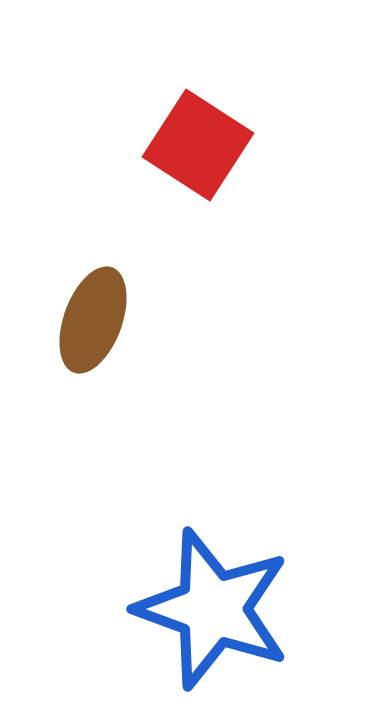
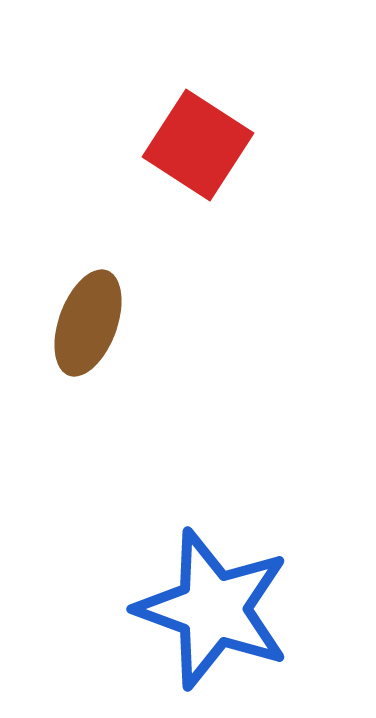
brown ellipse: moved 5 px left, 3 px down
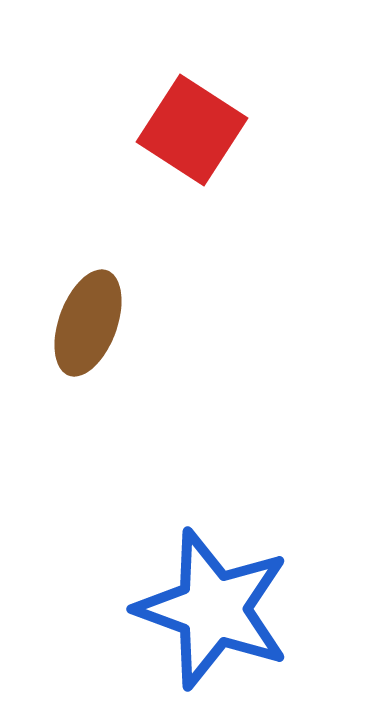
red square: moved 6 px left, 15 px up
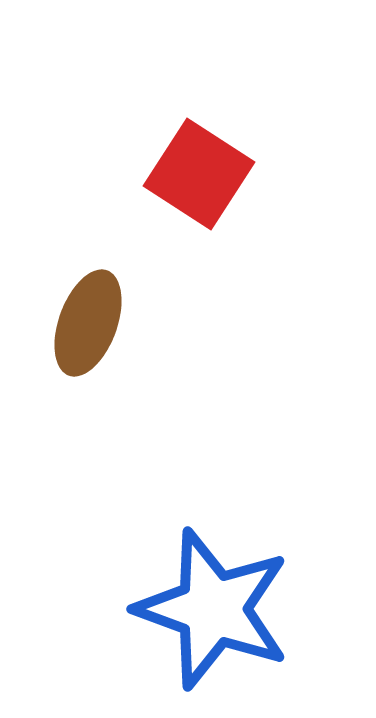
red square: moved 7 px right, 44 px down
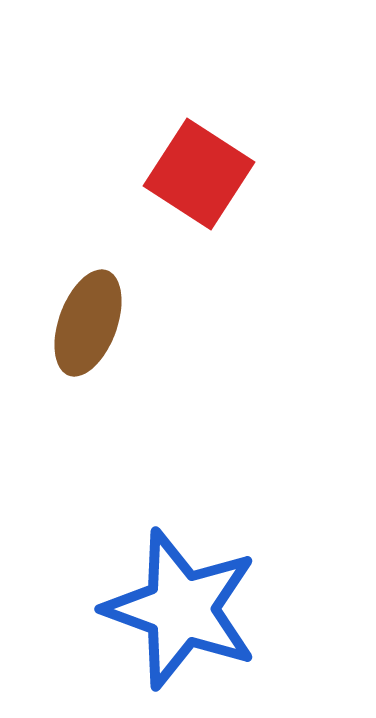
blue star: moved 32 px left
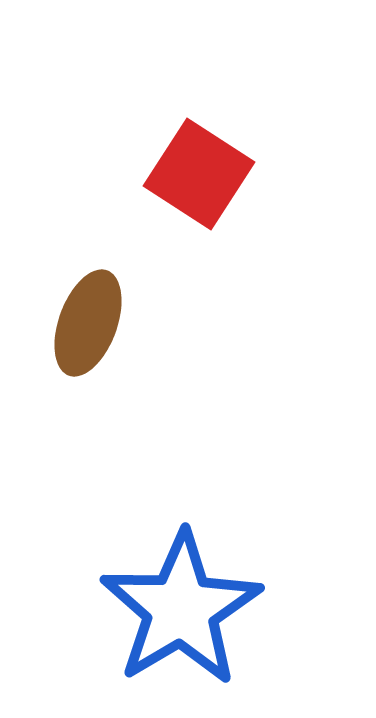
blue star: rotated 21 degrees clockwise
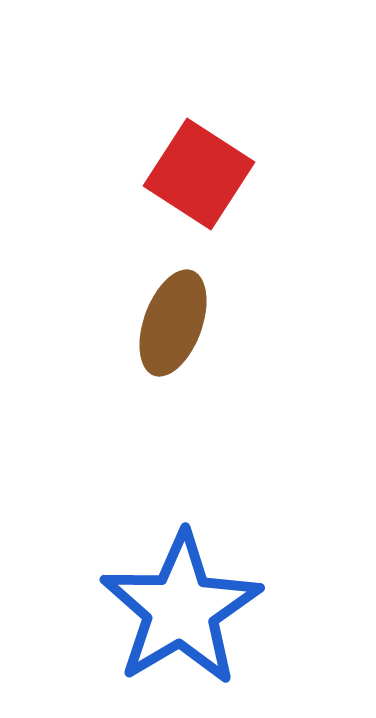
brown ellipse: moved 85 px right
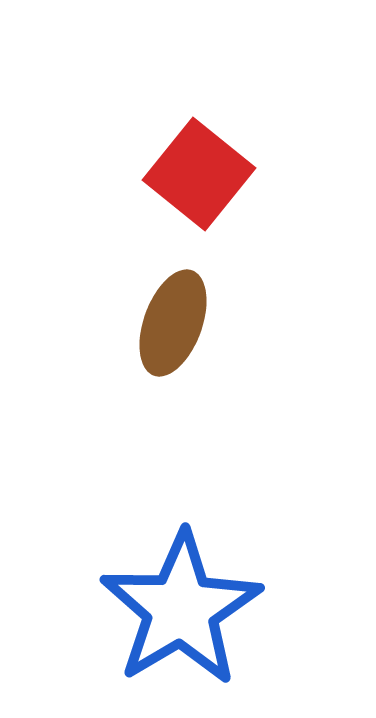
red square: rotated 6 degrees clockwise
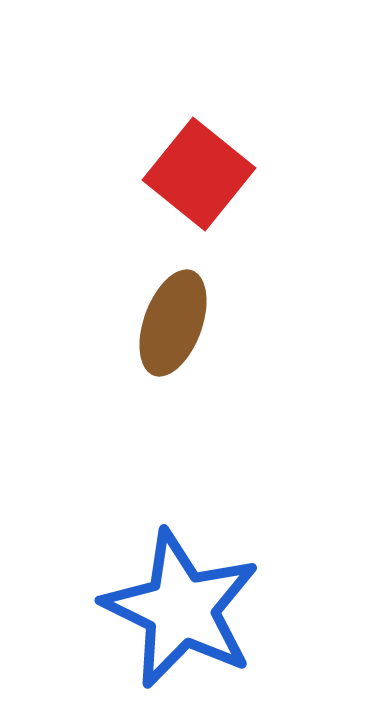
blue star: rotated 15 degrees counterclockwise
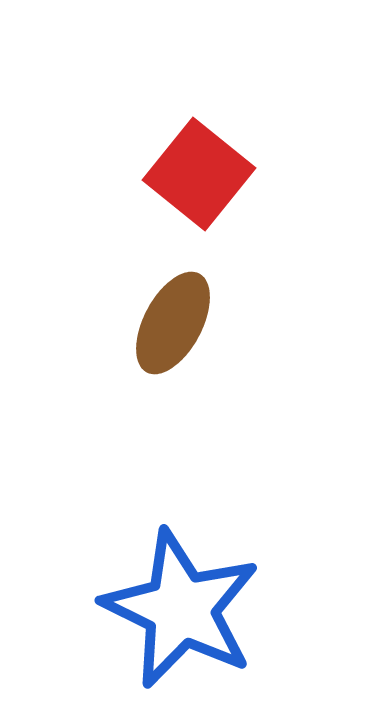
brown ellipse: rotated 8 degrees clockwise
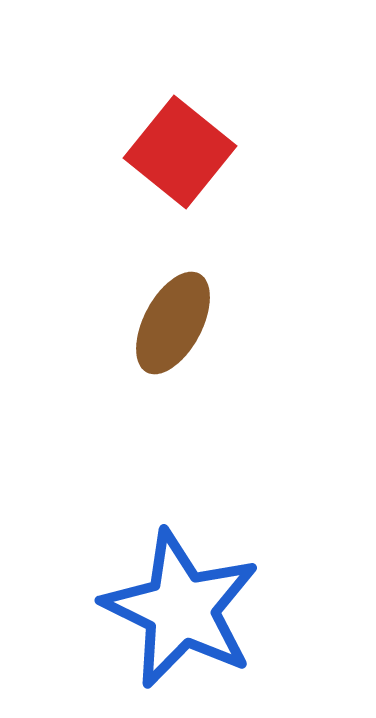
red square: moved 19 px left, 22 px up
